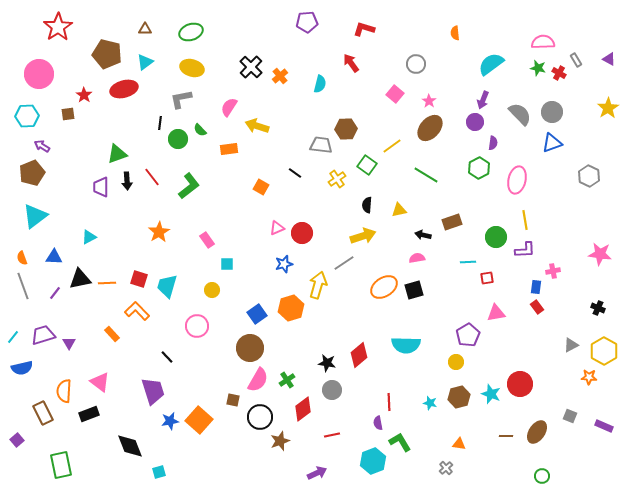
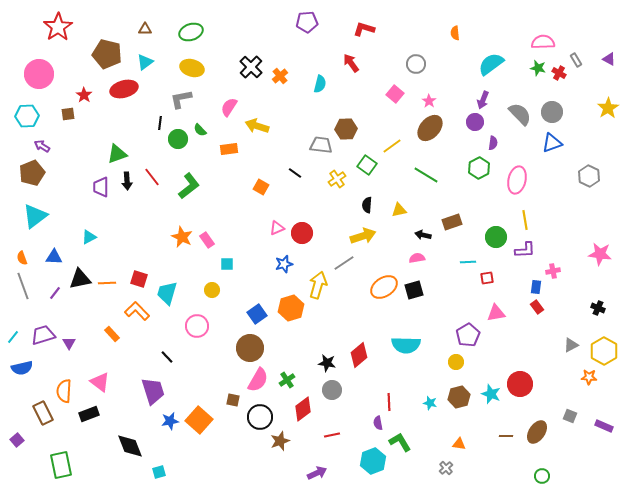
orange star at (159, 232): moved 23 px right, 5 px down; rotated 15 degrees counterclockwise
cyan trapezoid at (167, 286): moved 7 px down
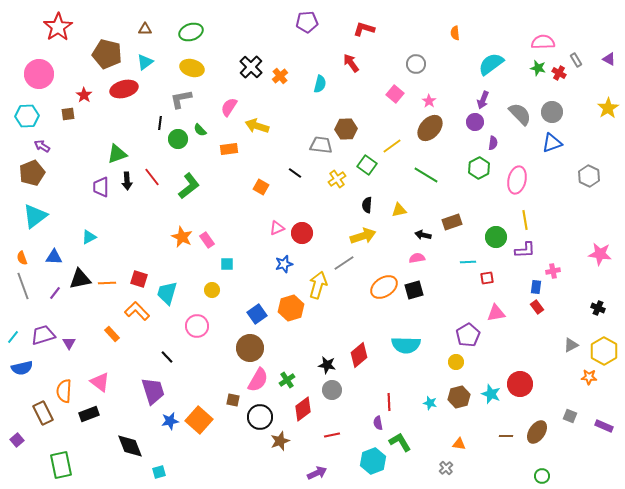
black star at (327, 363): moved 2 px down
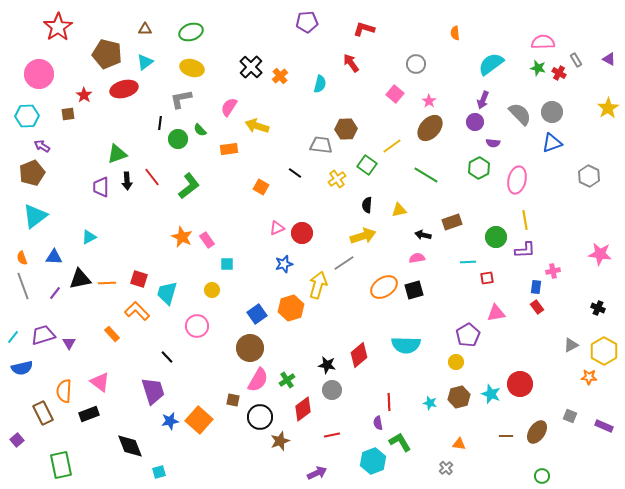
purple semicircle at (493, 143): rotated 88 degrees clockwise
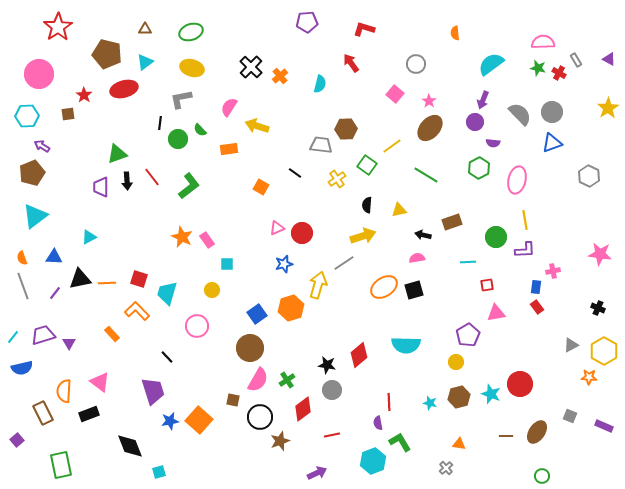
red square at (487, 278): moved 7 px down
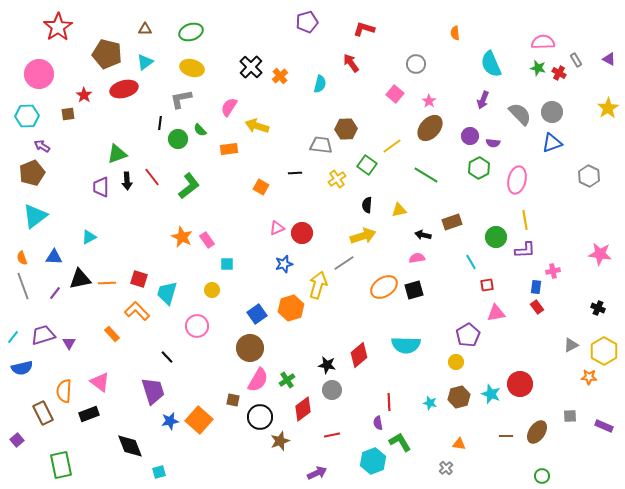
purple pentagon at (307, 22): rotated 10 degrees counterclockwise
cyan semicircle at (491, 64): rotated 76 degrees counterclockwise
purple circle at (475, 122): moved 5 px left, 14 px down
black line at (295, 173): rotated 40 degrees counterclockwise
cyan line at (468, 262): moved 3 px right; rotated 63 degrees clockwise
gray square at (570, 416): rotated 24 degrees counterclockwise
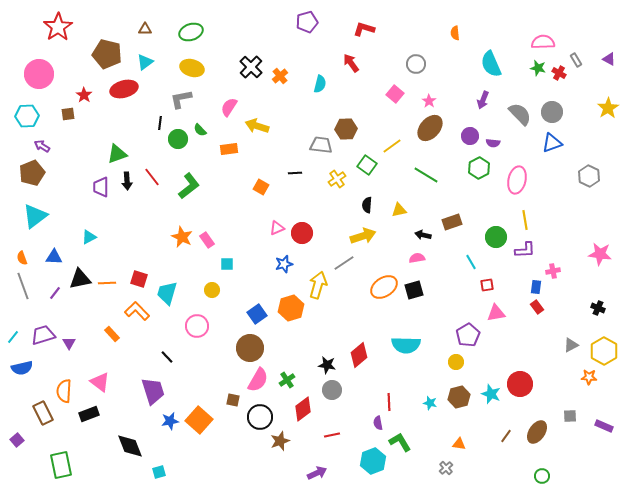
brown line at (506, 436): rotated 56 degrees counterclockwise
